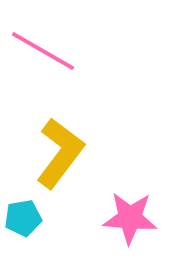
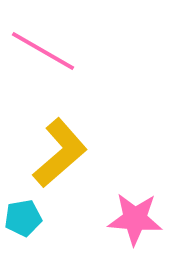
yellow L-shape: rotated 12 degrees clockwise
pink star: moved 5 px right, 1 px down
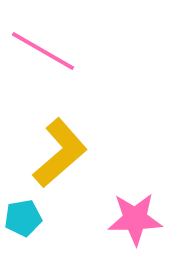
pink star: rotated 6 degrees counterclockwise
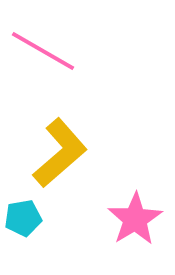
pink star: rotated 30 degrees counterclockwise
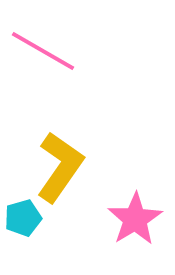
yellow L-shape: moved 14 px down; rotated 14 degrees counterclockwise
cyan pentagon: rotated 6 degrees counterclockwise
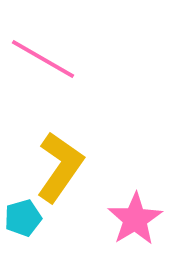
pink line: moved 8 px down
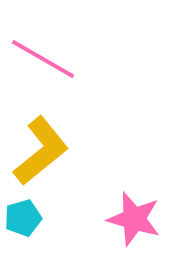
yellow L-shape: moved 19 px left, 16 px up; rotated 16 degrees clockwise
pink star: moved 1 px left; rotated 24 degrees counterclockwise
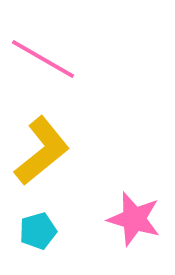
yellow L-shape: moved 1 px right
cyan pentagon: moved 15 px right, 13 px down
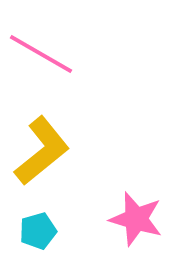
pink line: moved 2 px left, 5 px up
pink star: moved 2 px right
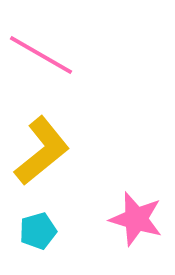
pink line: moved 1 px down
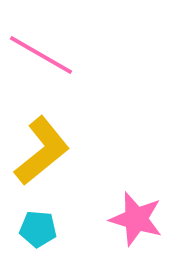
cyan pentagon: moved 2 px up; rotated 21 degrees clockwise
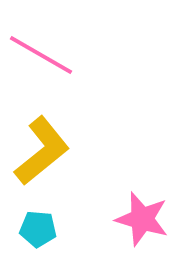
pink star: moved 6 px right
